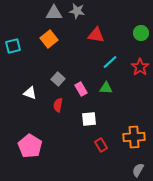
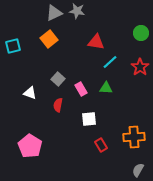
gray triangle: rotated 24 degrees counterclockwise
red triangle: moved 7 px down
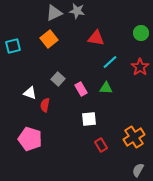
red triangle: moved 4 px up
red semicircle: moved 13 px left
orange cross: rotated 30 degrees counterclockwise
pink pentagon: moved 7 px up; rotated 15 degrees counterclockwise
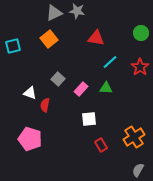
pink rectangle: rotated 72 degrees clockwise
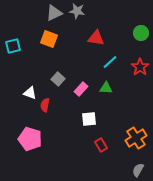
orange square: rotated 30 degrees counterclockwise
orange cross: moved 2 px right, 1 px down
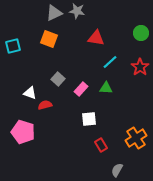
red semicircle: rotated 64 degrees clockwise
pink pentagon: moved 7 px left, 7 px up
gray semicircle: moved 21 px left
